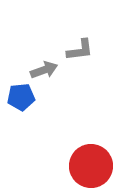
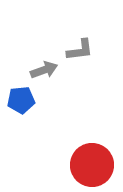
blue pentagon: moved 3 px down
red circle: moved 1 px right, 1 px up
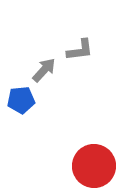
gray arrow: rotated 28 degrees counterclockwise
red circle: moved 2 px right, 1 px down
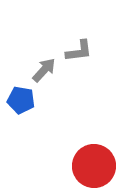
gray L-shape: moved 1 px left, 1 px down
blue pentagon: rotated 16 degrees clockwise
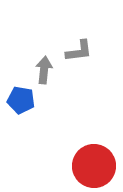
gray arrow: rotated 36 degrees counterclockwise
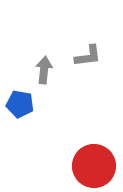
gray L-shape: moved 9 px right, 5 px down
blue pentagon: moved 1 px left, 4 px down
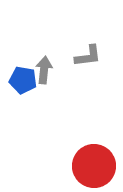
blue pentagon: moved 3 px right, 24 px up
